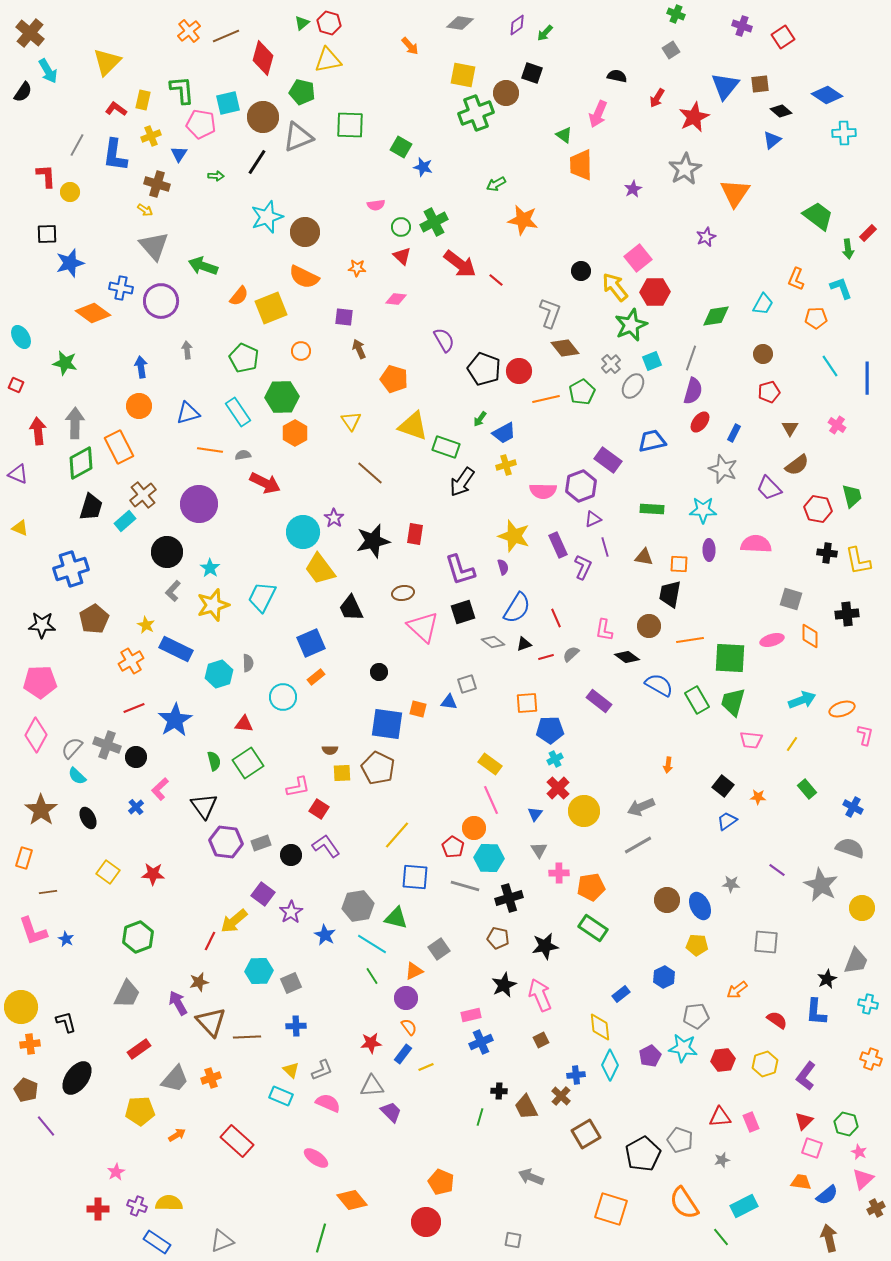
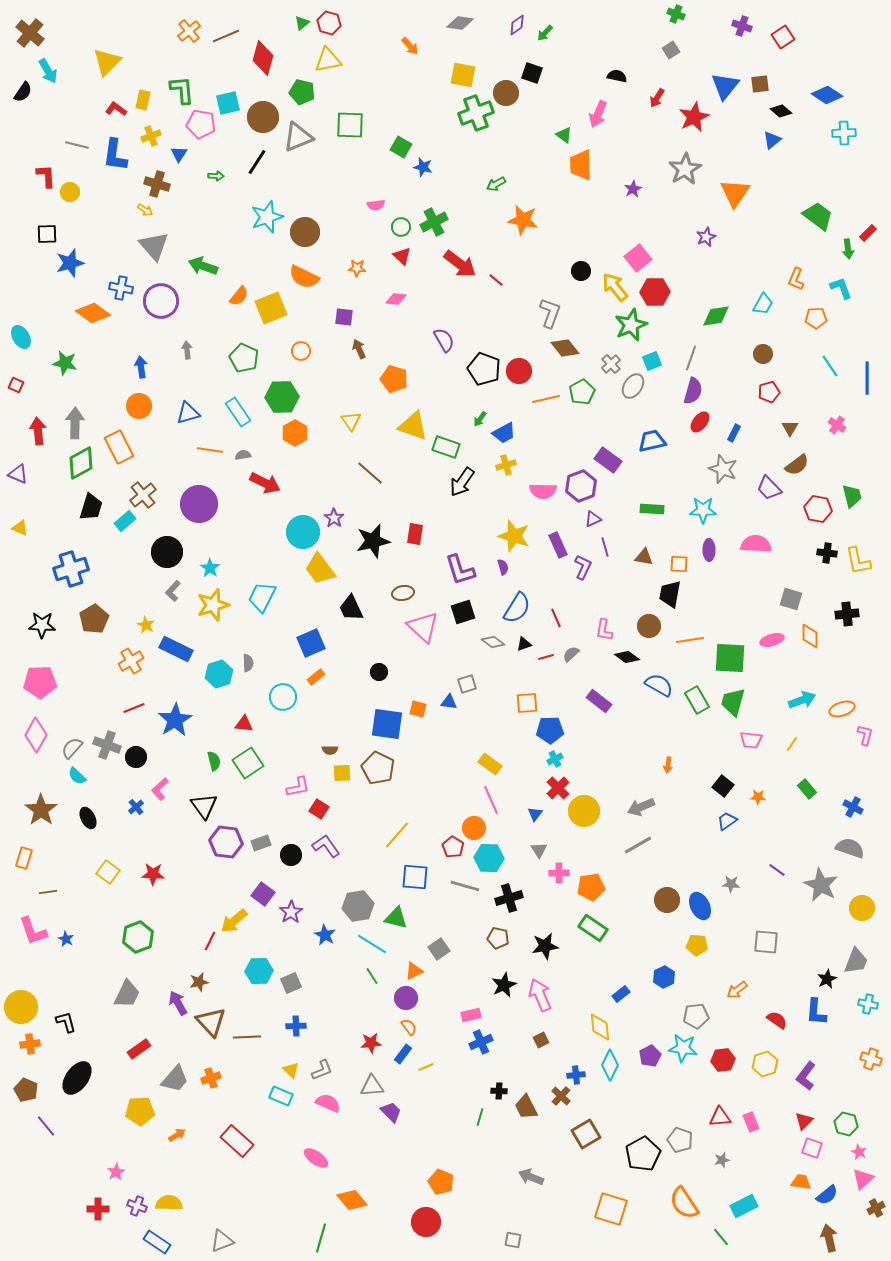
gray line at (77, 145): rotated 75 degrees clockwise
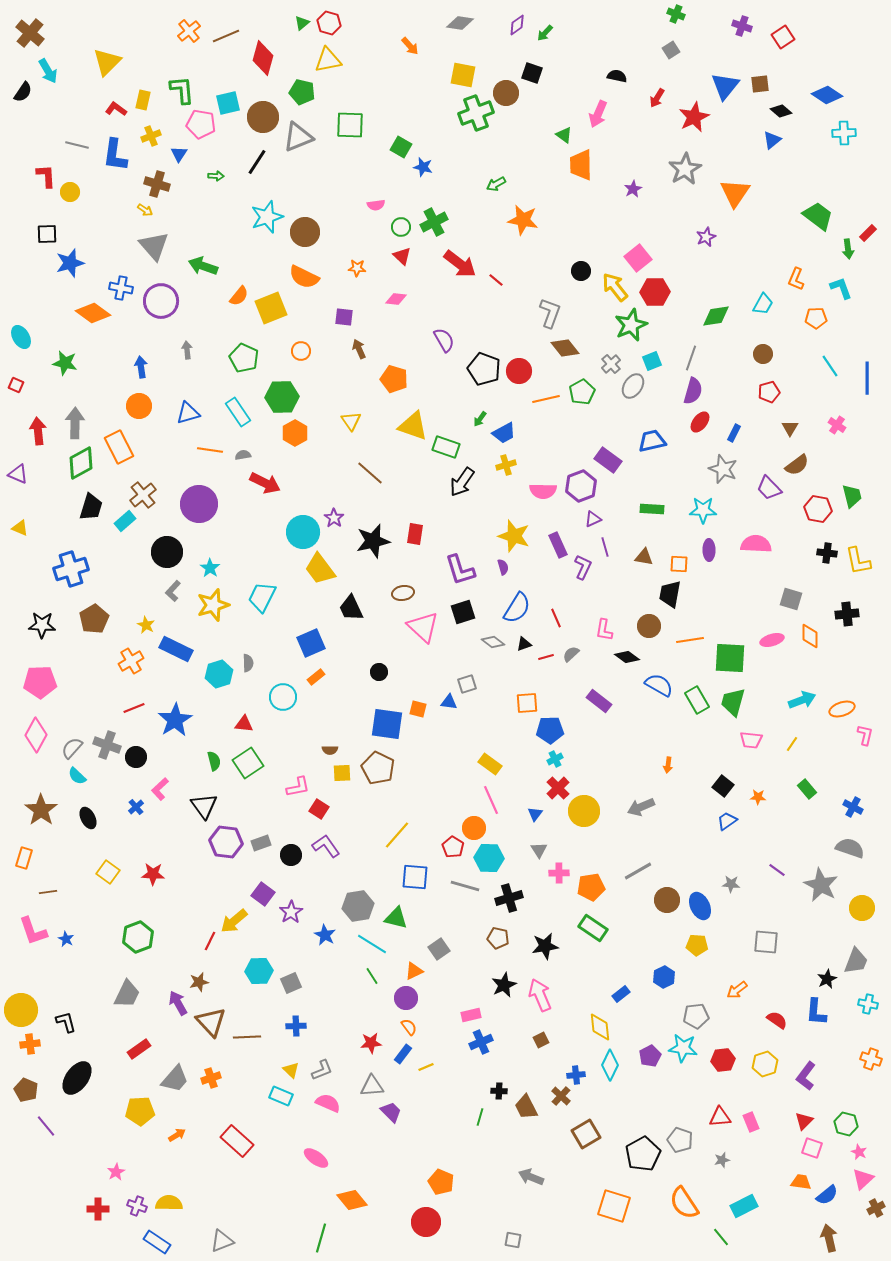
gray line at (638, 845): moved 26 px down
yellow circle at (21, 1007): moved 3 px down
orange square at (611, 1209): moved 3 px right, 3 px up
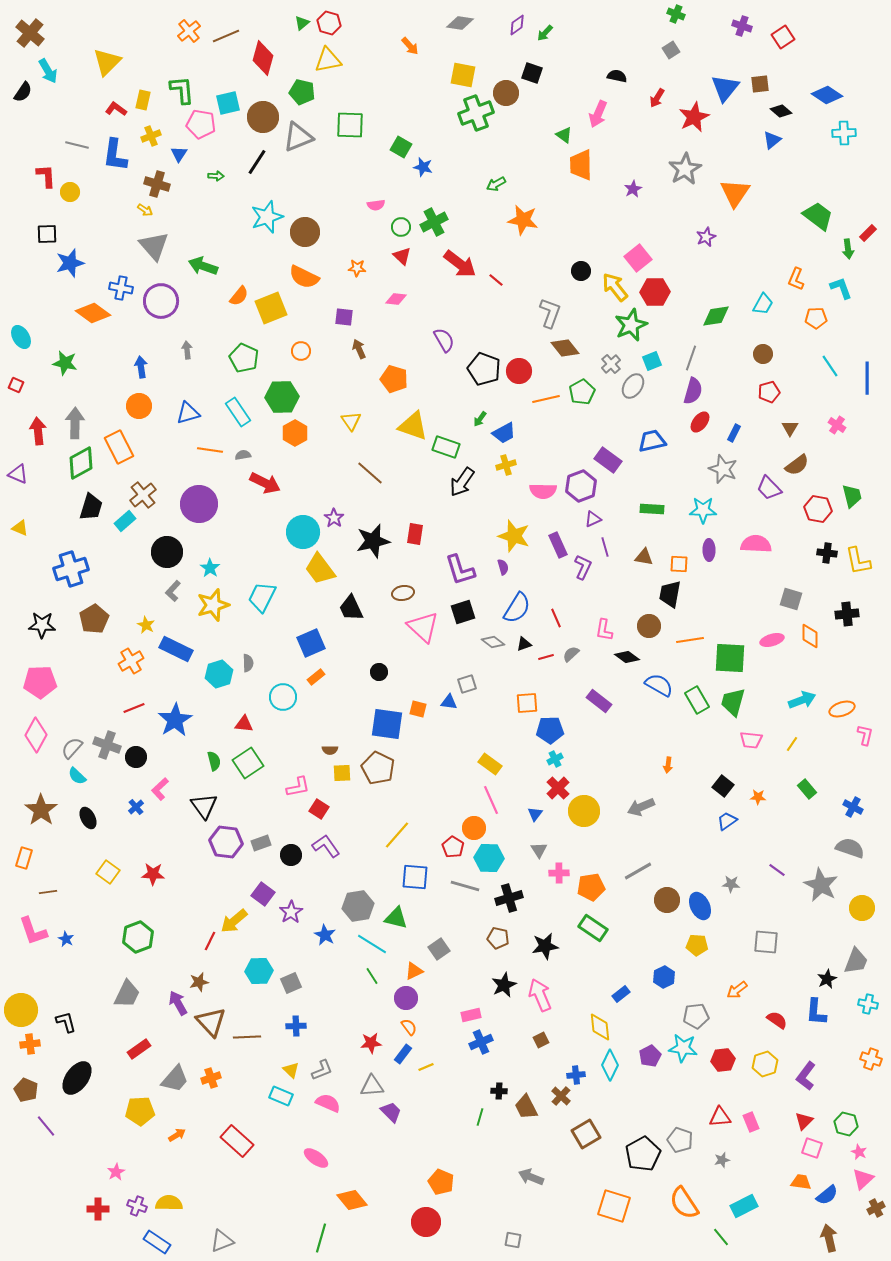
blue triangle at (725, 86): moved 2 px down
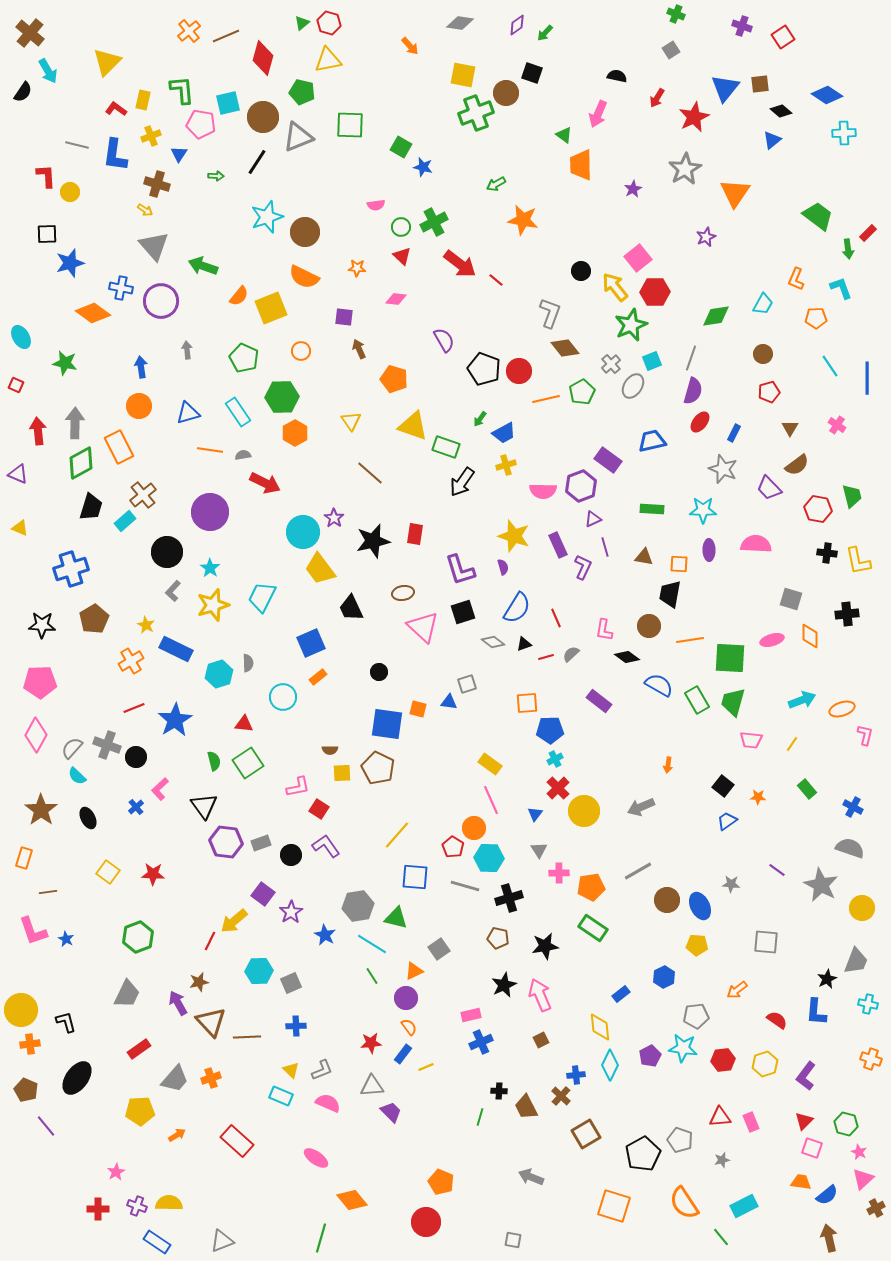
purple circle at (199, 504): moved 11 px right, 8 px down
orange rectangle at (316, 677): moved 2 px right
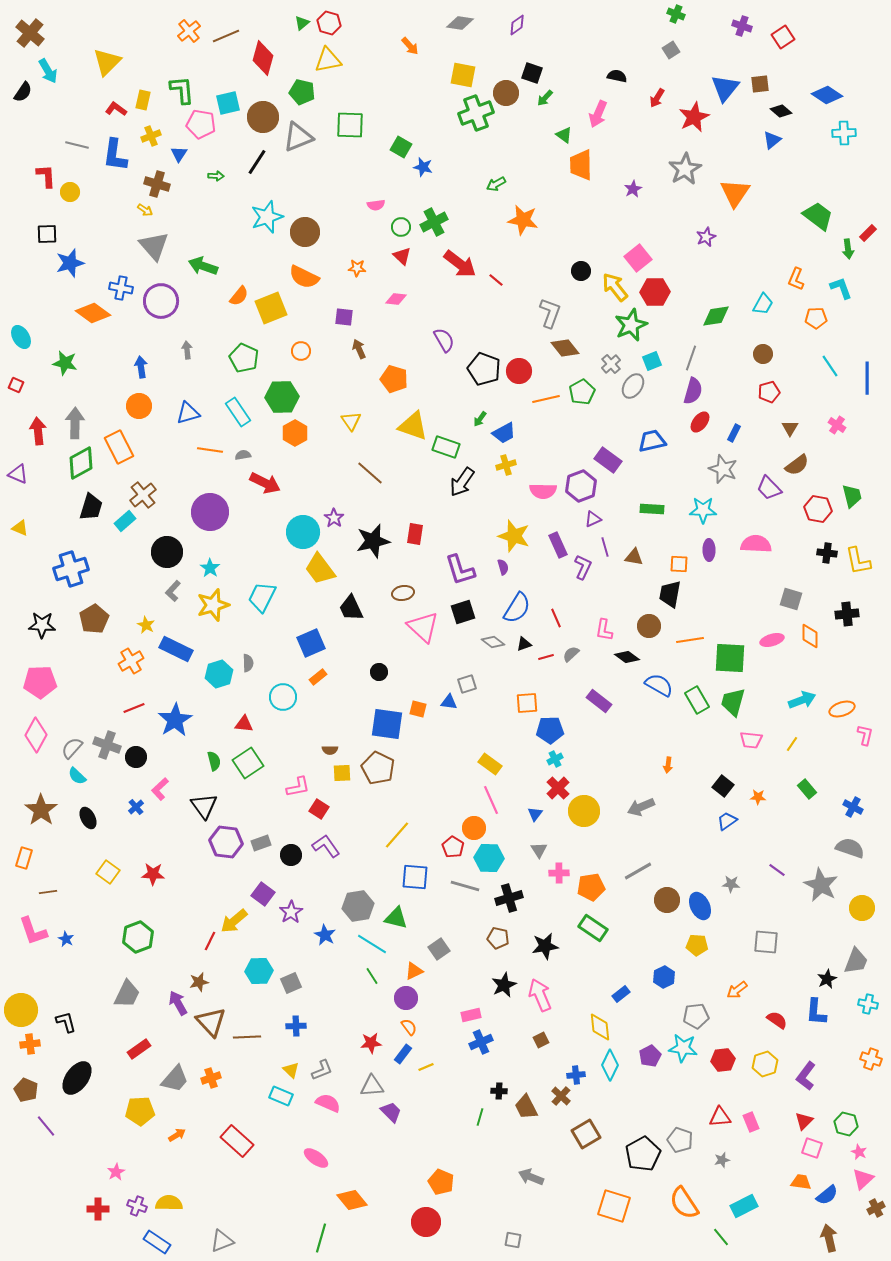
green arrow at (545, 33): moved 65 px down
brown triangle at (644, 557): moved 10 px left
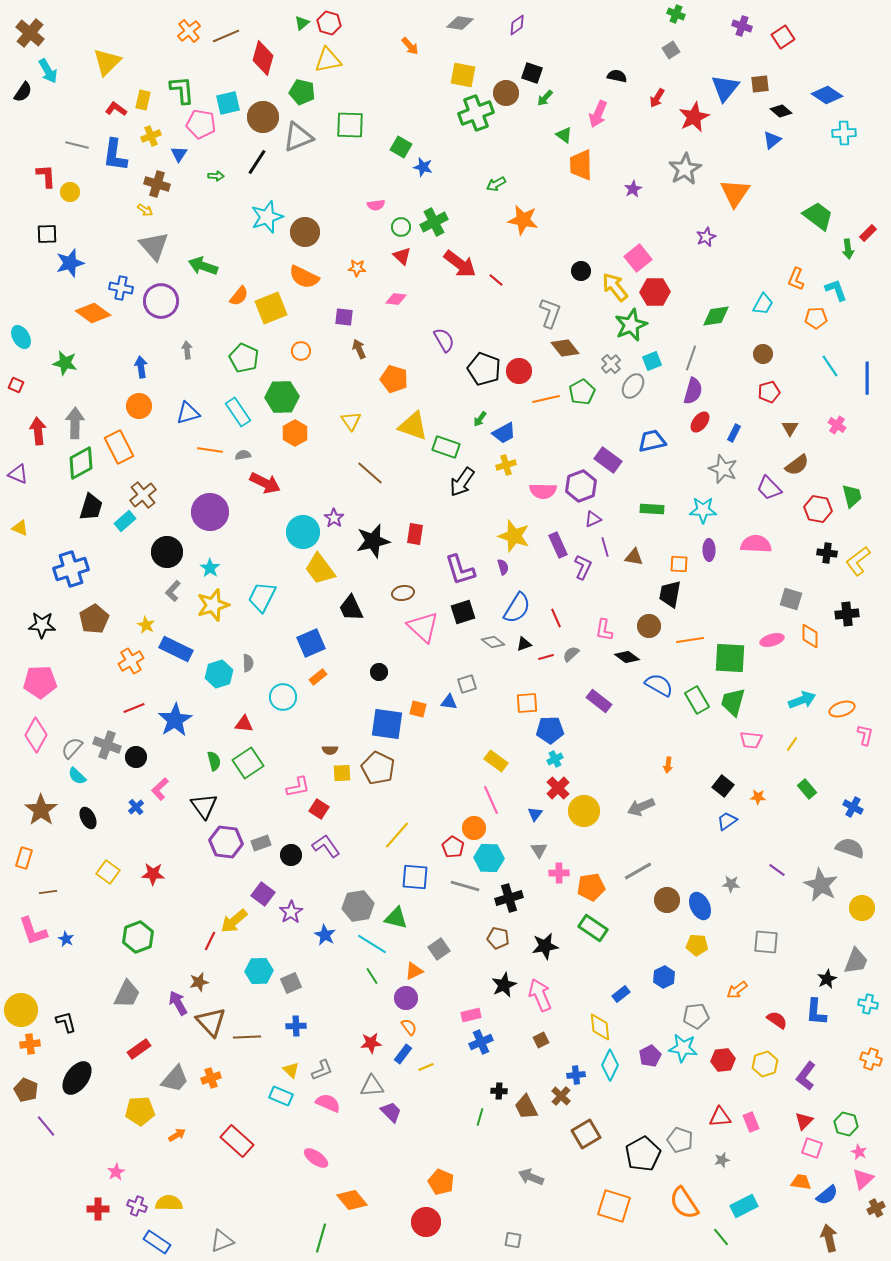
cyan L-shape at (841, 288): moved 5 px left, 2 px down
yellow L-shape at (858, 561): rotated 64 degrees clockwise
yellow rectangle at (490, 764): moved 6 px right, 3 px up
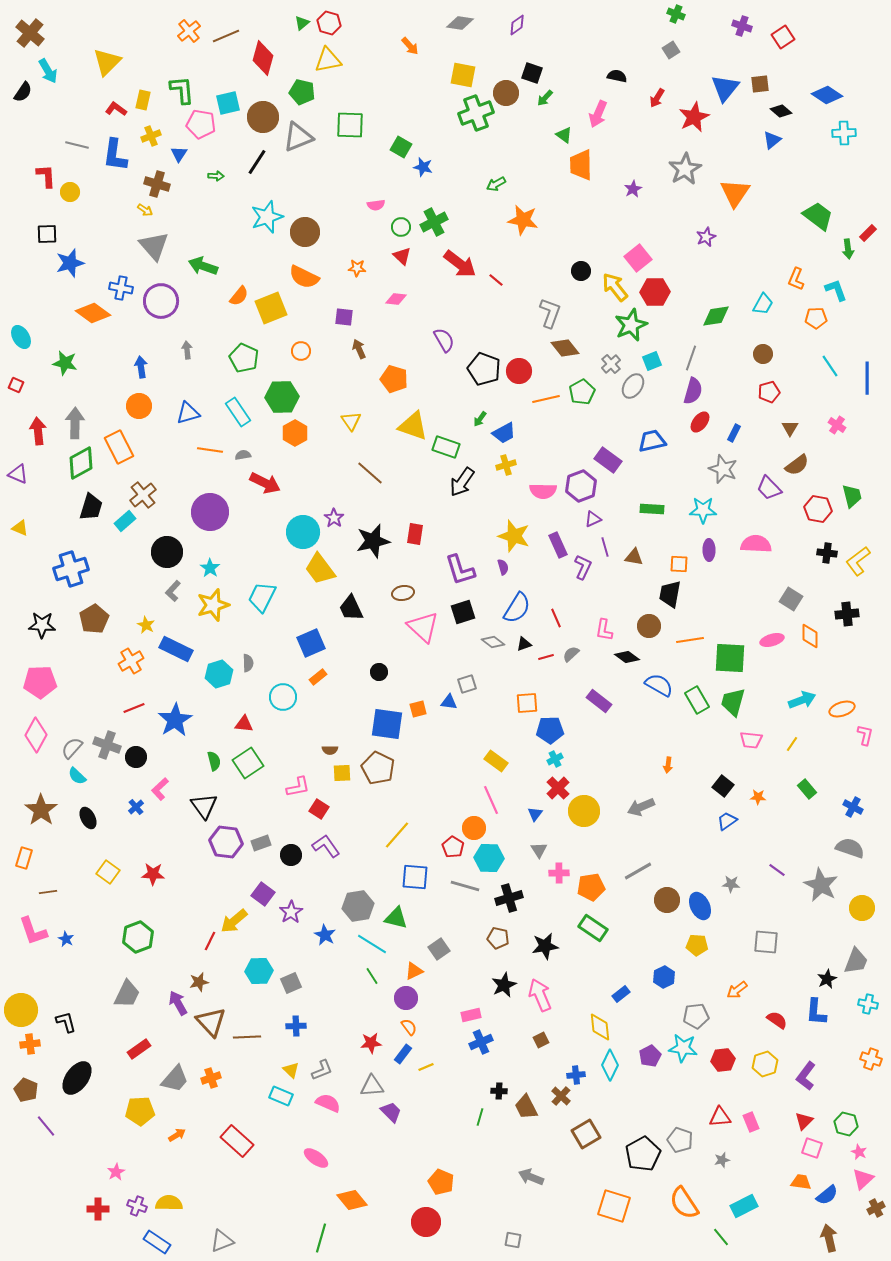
gray square at (791, 599): rotated 15 degrees clockwise
orange square at (418, 709): rotated 30 degrees counterclockwise
